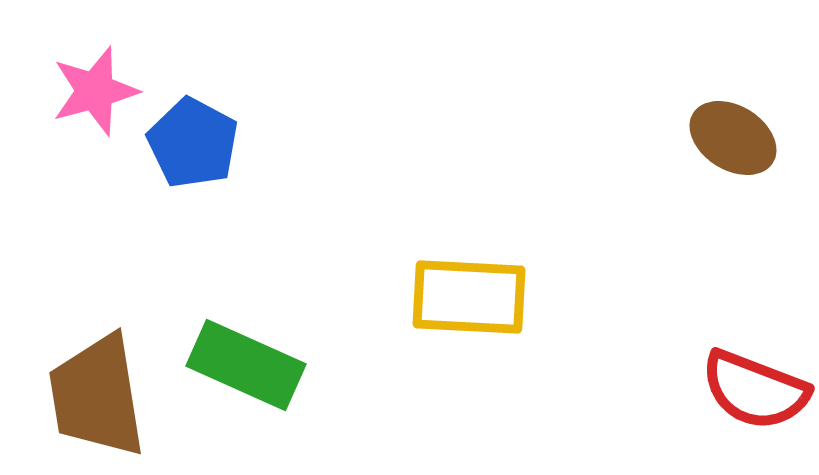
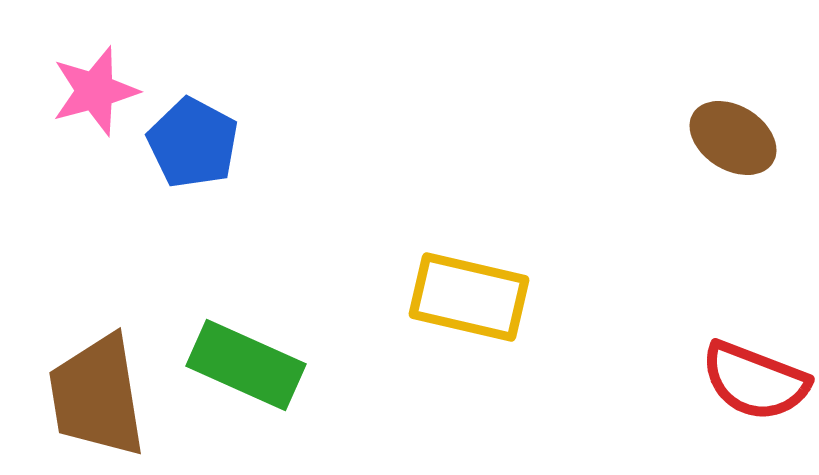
yellow rectangle: rotated 10 degrees clockwise
red semicircle: moved 9 px up
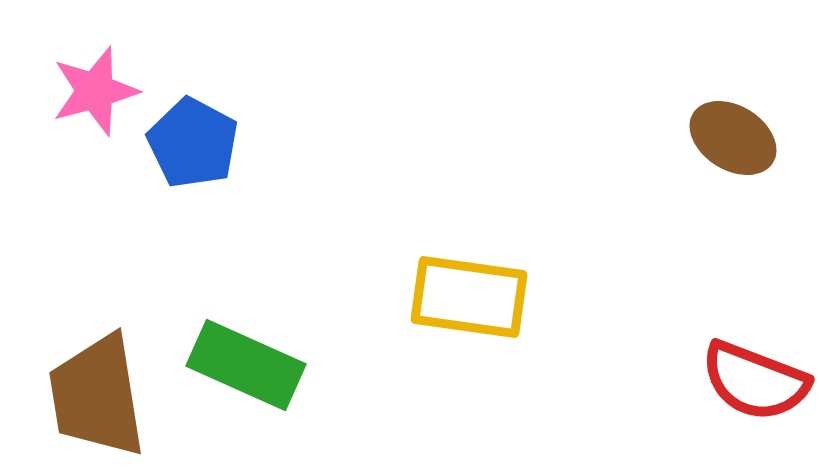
yellow rectangle: rotated 5 degrees counterclockwise
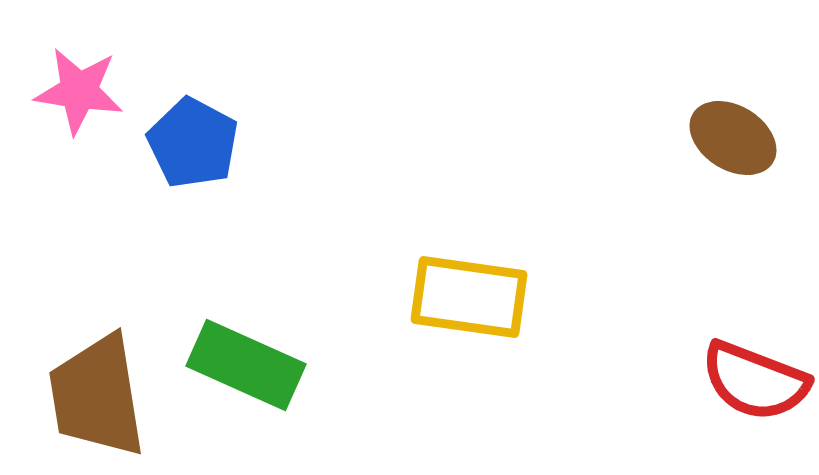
pink star: moved 16 px left; rotated 24 degrees clockwise
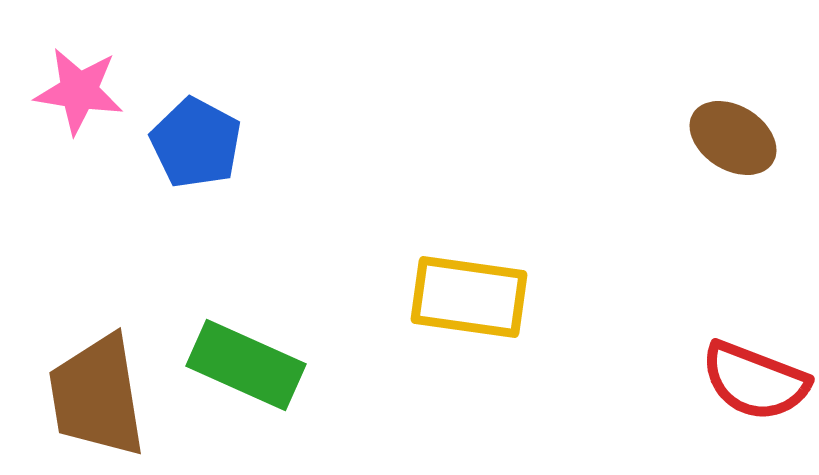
blue pentagon: moved 3 px right
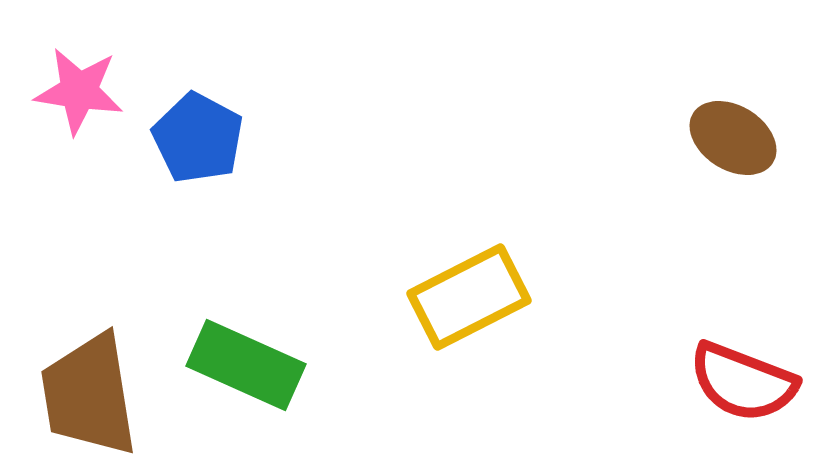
blue pentagon: moved 2 px right, 5 px up
yellow rectangle: rotated 35 degrees counterclockwise
red semicircle: moved 12 px left, 1 px down
brown trapezoid: moved 8 px left, 1 px up
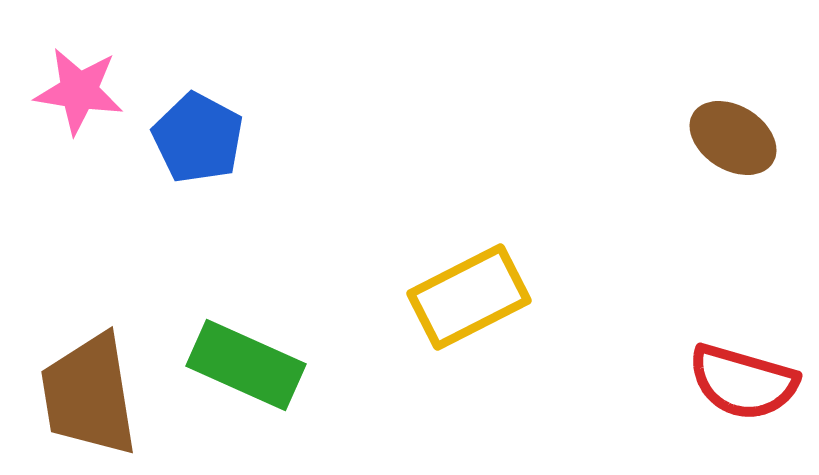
red semicircle: rotated 5 degrees counterclockwise
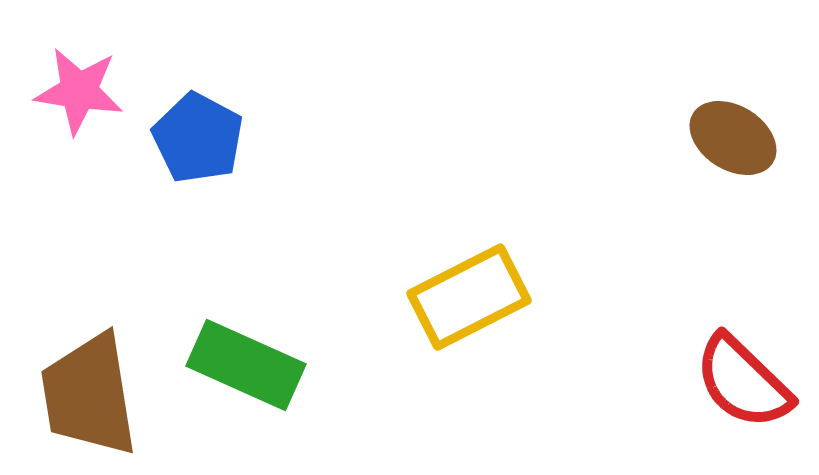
red semicircle: rotated 28 degrees clockwise
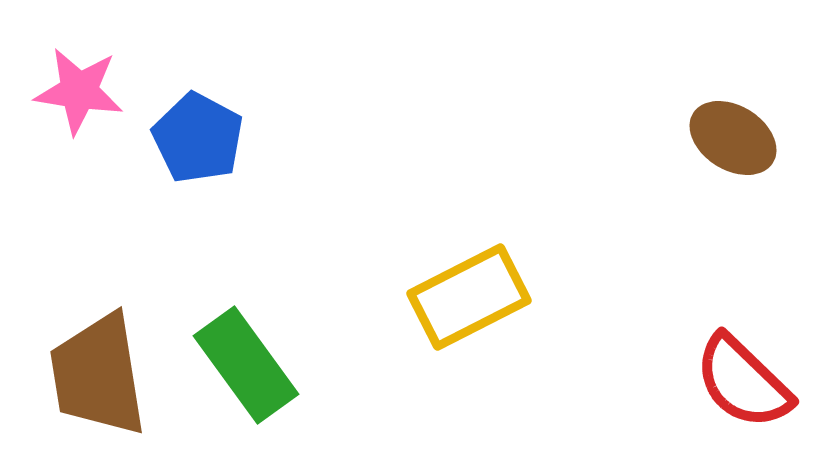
green rectangle: rotated 30 degrees clockwise
brown trapezoid: moved 9 px right, 20 px up
